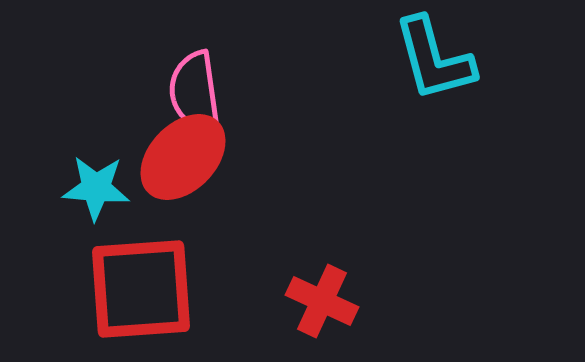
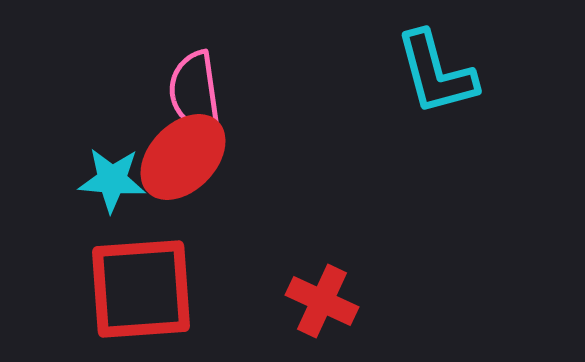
cyan L-shape: moved 2 px right, 14 px down
cyan star: moved 16 px right, 8 px up
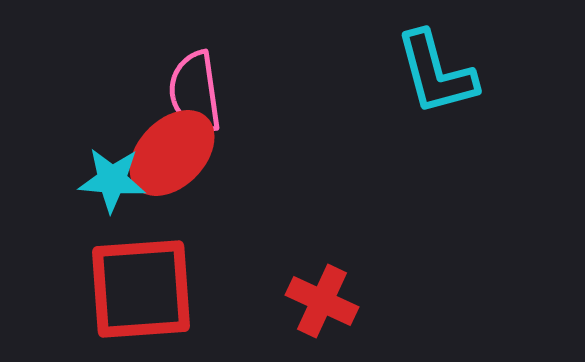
red ellipse: moved 11 px left, 4 px up
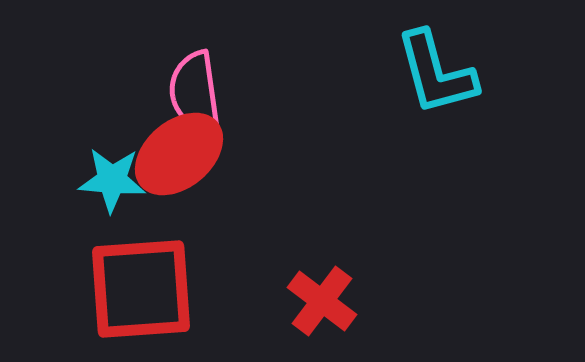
red ellipse: moved 7 px right, 1 px down; rotated 6 degrees clockwise
red cross: rotated 12 degrees clockwise
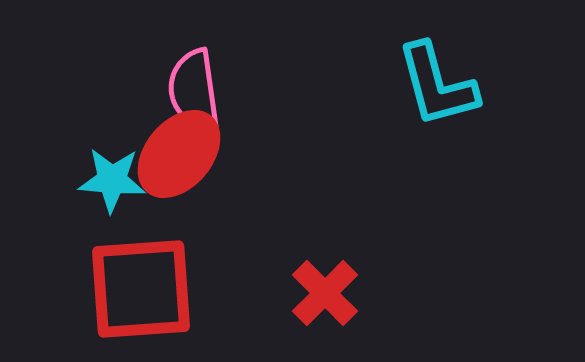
cyan L-shape: moved 1 px right, 12 px down
pink semicircle: moved 1 px left, 2 px up
red ellipse: rotated 10 degrees counterclockwise
red cross: moved 3 px right, 8 px up; rotated 8 degrees clockwise
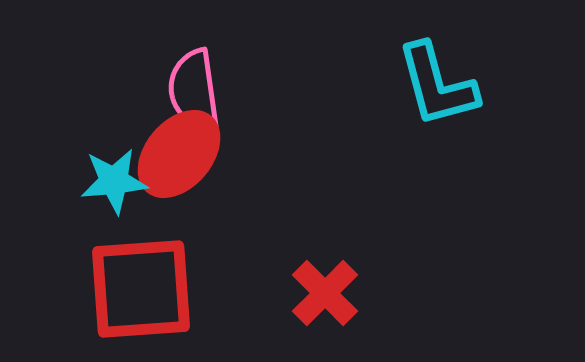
cyan star: moved 2 px right, 1 px down; rotated 10 degrees counterclockwise
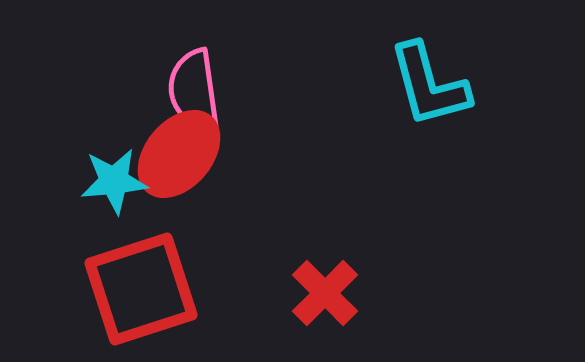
cyan L-shape: moved 8 px left
red square: rotated 14 degrees counterclockwise
